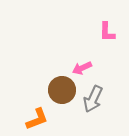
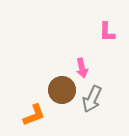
pink arrow: rotated 78 degrees counterclockwise
gray arrow: moved 1 px left
orange L-shape: moved 3 px left, 4 px up
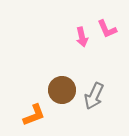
pink L-shape: moved 3 px up; rotated 25 degrees counterclockwise
pink arrow: moved 31 px up
gray arrow: moved 2 px right, 3 px up
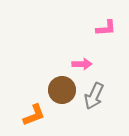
pink L-shape: moved 1 px left, 1 px up; rotated 70 degrees counterclockwise
pink arrow: moved 27 px down; rotated 78 degrees counterclockwise
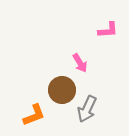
pink L-shape: moved 2 px right, 2 px down
pink arrow: moved 2 px left, 1 px up; rotated 60 degrees clockwise
gray arrow: moved 7 px left, 13 px down
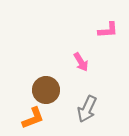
pink arrow: moved 1 px right, 1 px up
brown circle: moved 16 px left
orange L-shape: moved 1 px left, 3 px down
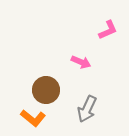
pink L-shape: rotated 20 degrees counterclockwise
pink arrow: rotated 36 degrees counterclockwise
orange L-shape: rotated 60 degrees clockwise
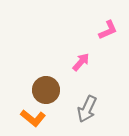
pink arrow: rotated 72 degrees counterclockwise
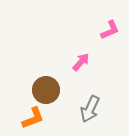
pink L-shape: moved 2 px right
gray arrow: moved 3 px right
orange L-shape: rotated 60 degrees counterclockwise
